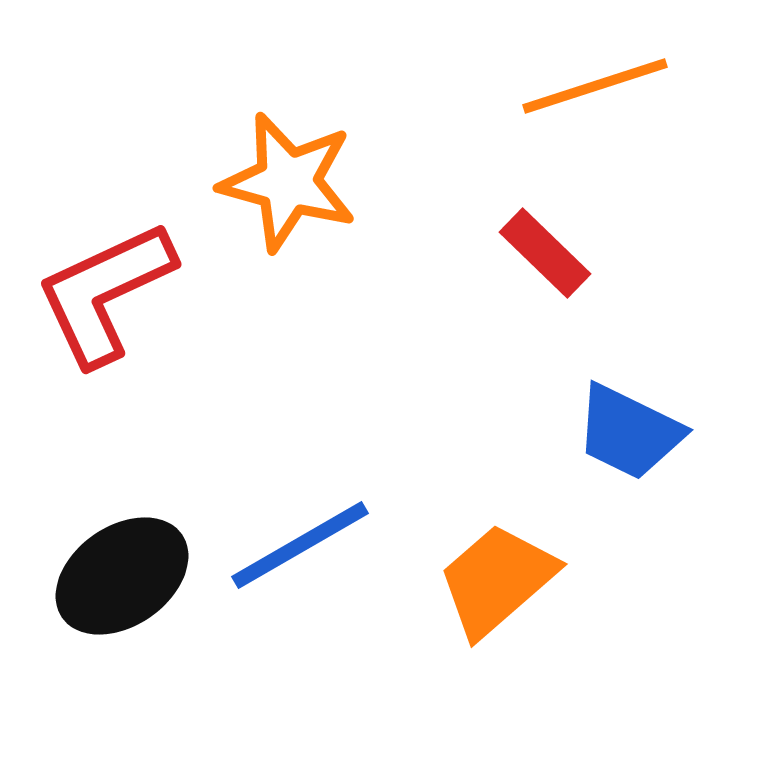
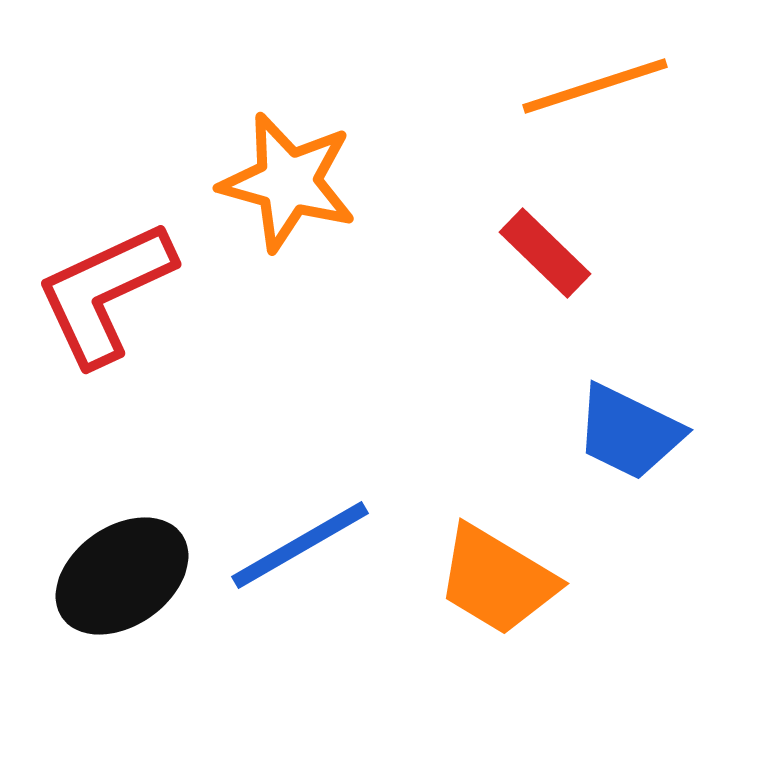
orange trapezoid: rotated 108 degrees counterclockwise
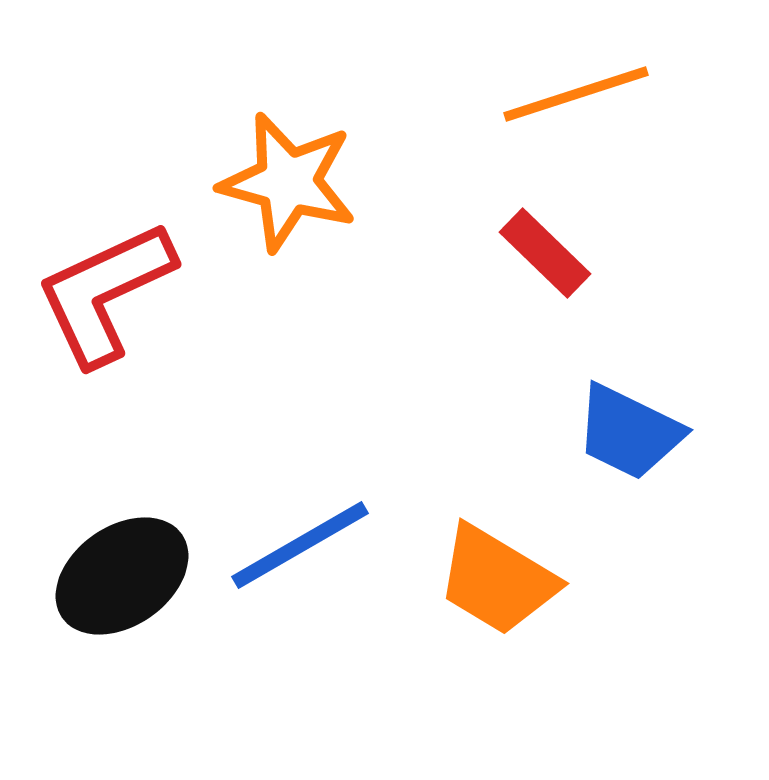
orange line: moved 19 px left, 8 px down
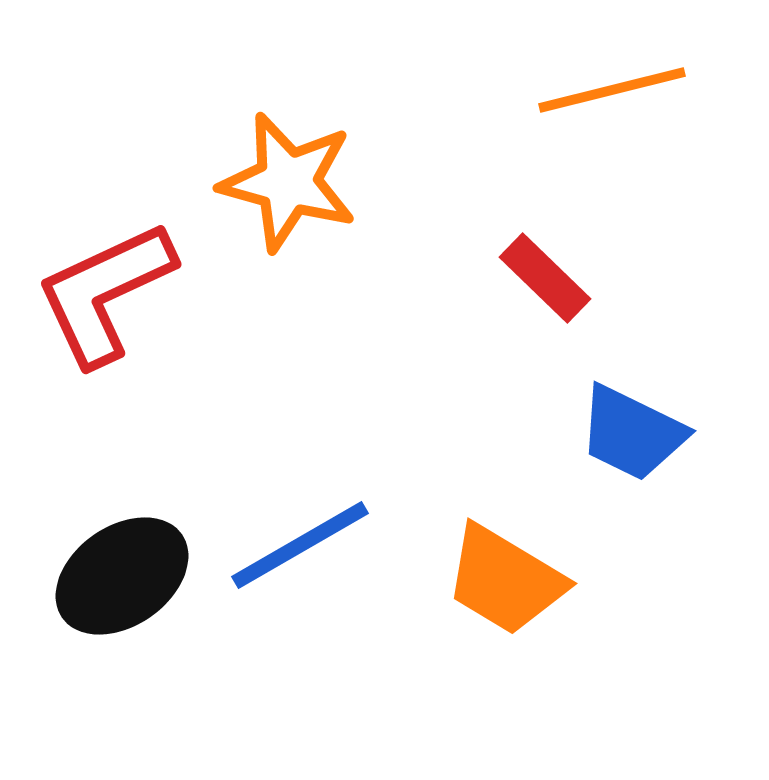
orange line: moved 36 px right, 4 px up; rotated 4 degrees clockwise
red rectangle: moved 25 px down
blue trapezoid: moved 3 px right, 1 px down
orange trapezoid: moved 8 px right
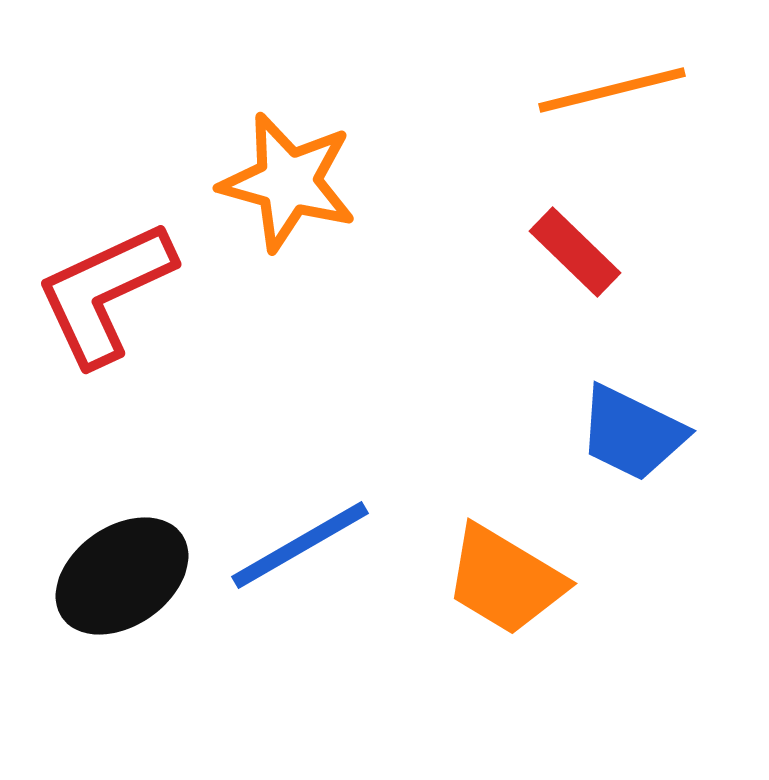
red rectangle: moved 30 px right, 26 px up
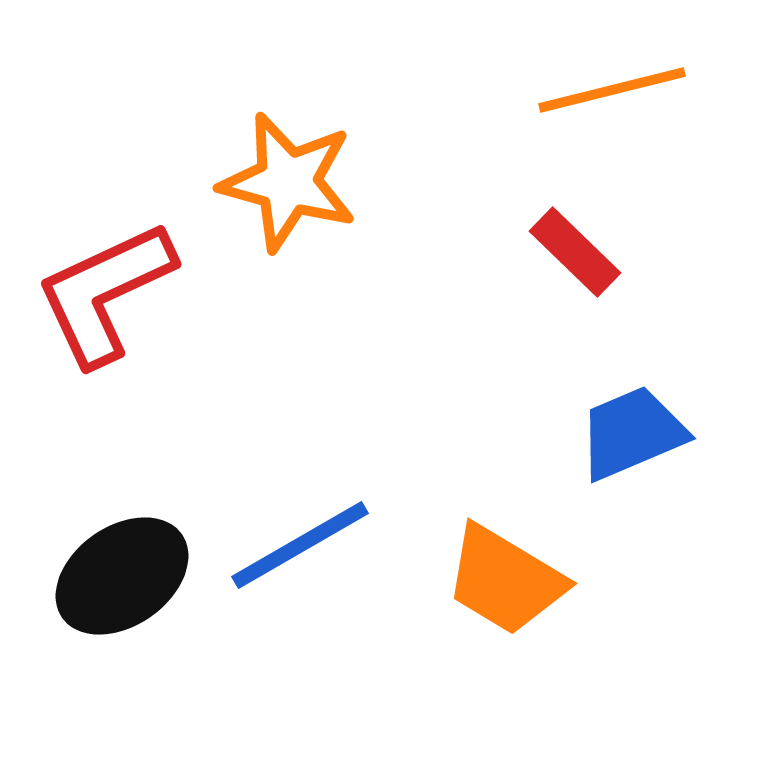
blue trapezoid: rotated 131 degrees clockwise
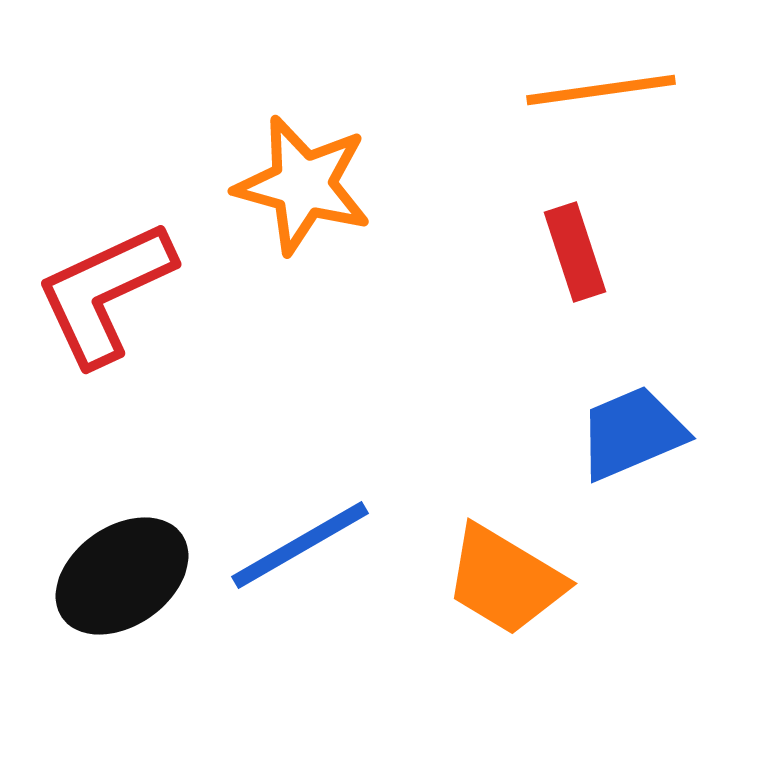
orange line: moved 11 px left; rotated 6 degrees clockwise
orange star: moved 15 px right, 3 px down
red rectangle: rotated 28 degrees clockwise
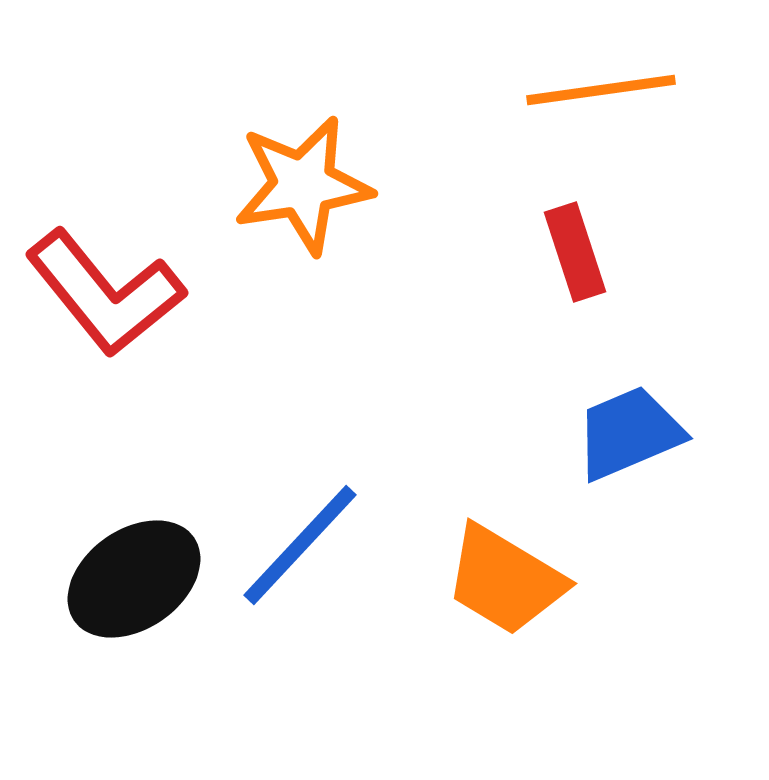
orange star: rotated 24 degrees counterclockwise
red L-shape: rotated 104 degrees counterclockwise
blue trapezoid: moved 3 px left
blue line: rotated 17 degrees counterclockwise
black ellipse: moved 12 px right, 3 px down
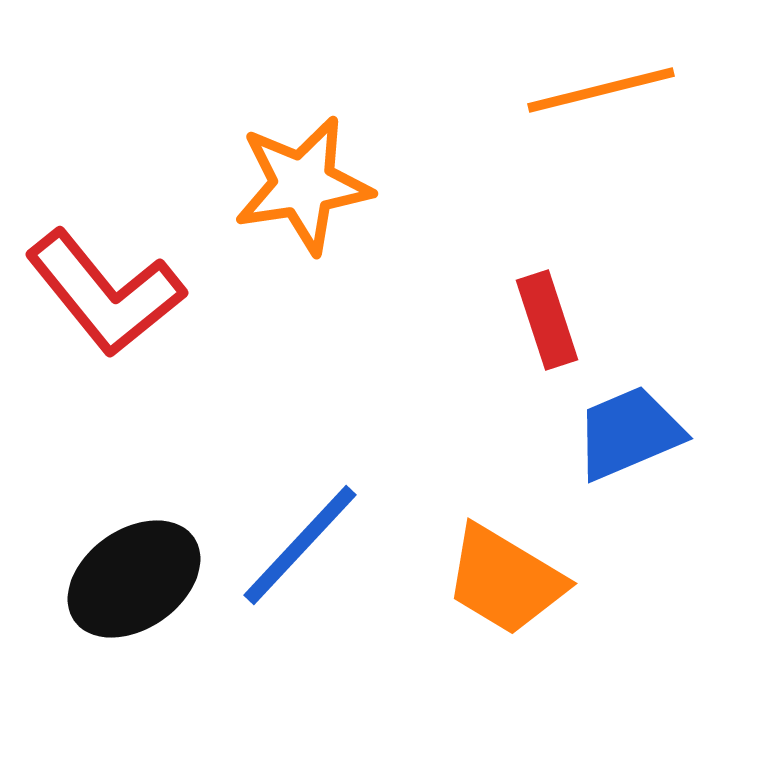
orange line: rotated 6 degrees counterclockwise
red rectangle: moved 28 px left, 68 px down
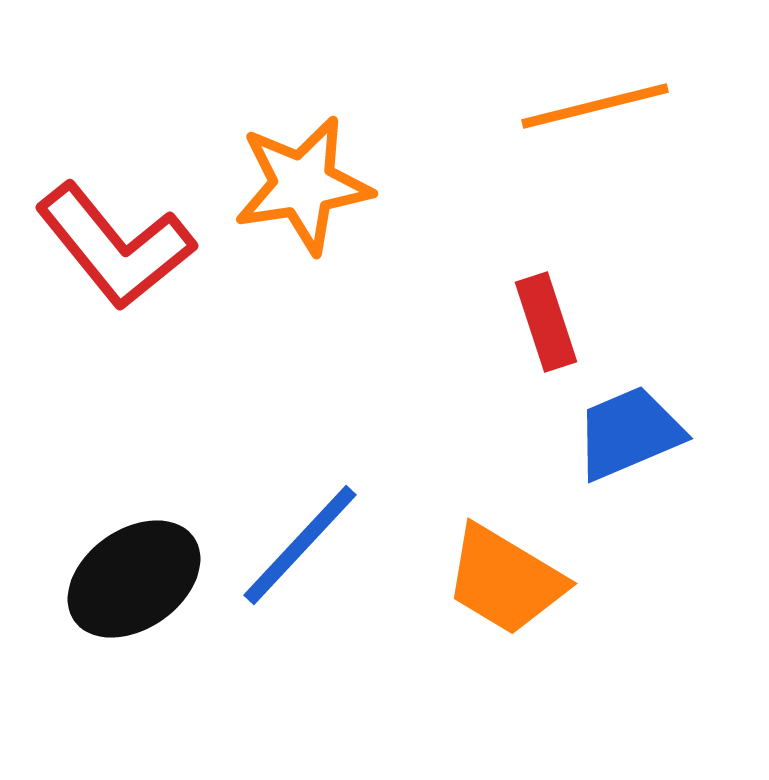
orange line: moved 6 px left, 16 px down
red L-shape: moved 10 px right, 47 px up
red rectangle: moved 1 px left, 2 px down
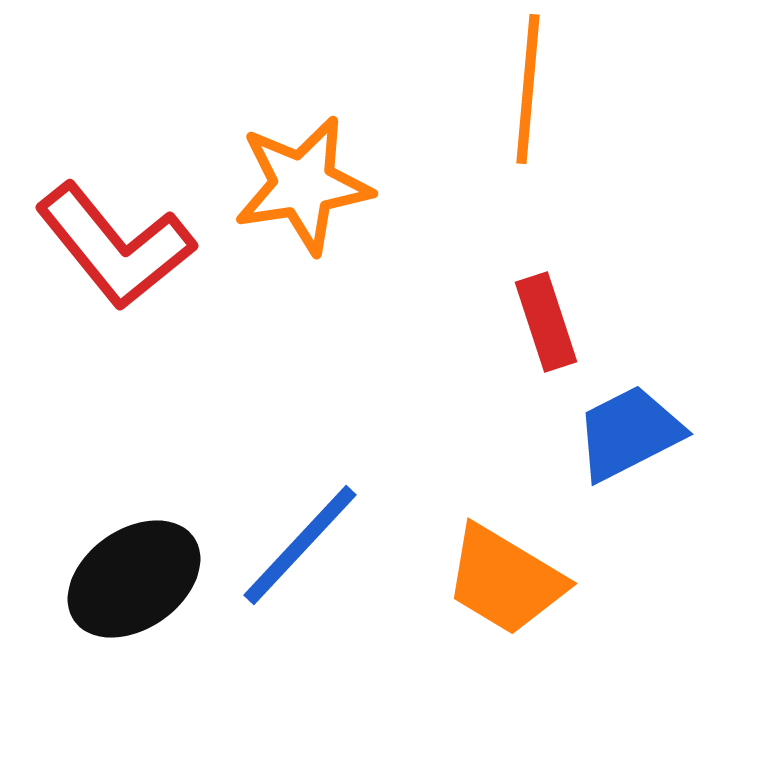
orange line: moved 67 px left, 17 px up; rotated 71 degrees counterclockwise
blue trapezoid: rotated 4 degrees counterclockwise
